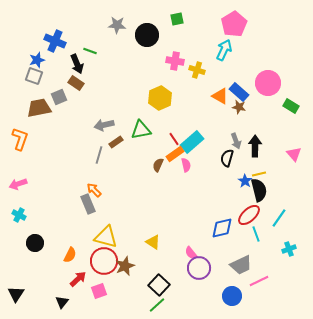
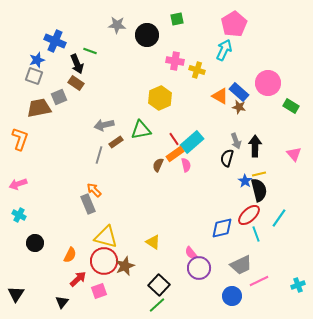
cyan cross at (289, 249): moved 9 px right, 36 px down
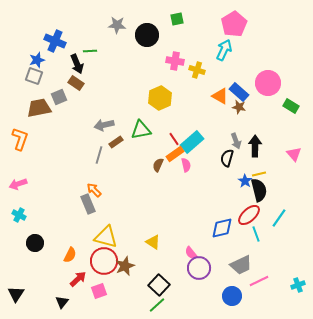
green line at (90, 51): rotated 24 degrees counterclockwise
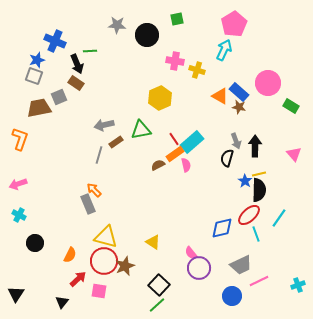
brown semicircle at (158, 165): rotated 40 degrees clockwise
black semicircle at (259, 190): rotated 15 degrees clockwise
pink square at (99, 291): rotated 28 degrees clockwise
